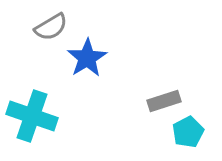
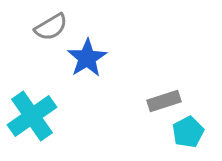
cyan cross: rotated 36 degrees clockwise
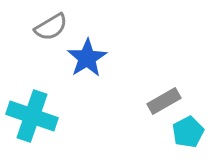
gray rectangle: rotated 12 degrees counterclockwise
cyan cross: rotated 36 degrees counterclockwise
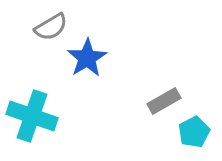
cyan pentagon: moved 6 px right
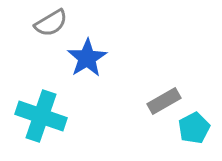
gray semicircle: moved 4 px up
cyan cross: moved 9 px right
cyan pentagon: moved 4 px up
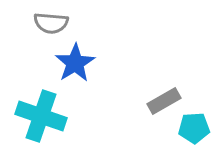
gray semicircle: rotated 36 degrees clockwise
blue star: moved 12 px left, 5 px down
cyan pentagon: rotated 24 degrees clockwise
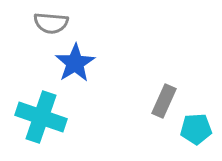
gray rectangle: rotated 36 degrees counterclockwise
cyan cross: moved 1 px down
cyan pentagon: moved 2 px right, 1 px down
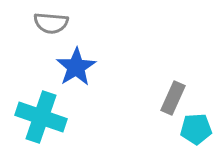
blue star: moved 1 px right, 4 px down
gray rectangle: moved 9 px right, 3 px up
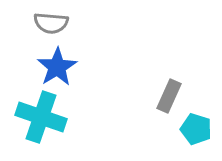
blue star: moved 19 px left
gray rectangle: moved 4 px left, 2 px up
cyan pentagon: rotated 20 degrees clockwise
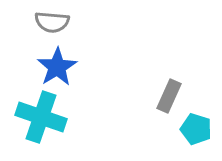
gray semicircle: moved 1 px right, 1 px up
